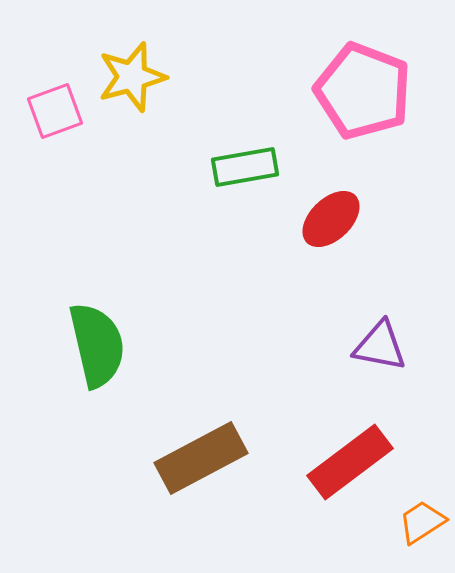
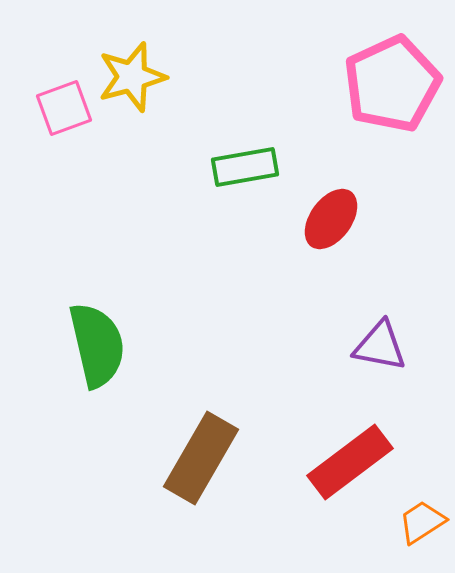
pink pentagon: moved 29 px right, 7 px up; rotated 26 degrees clockwise
pink square: moved 9 px right, 3 px up
red ellipse: rotated 10 degrees counterclockwise
brown rectangle: rotated 32 degrees counterclockwise
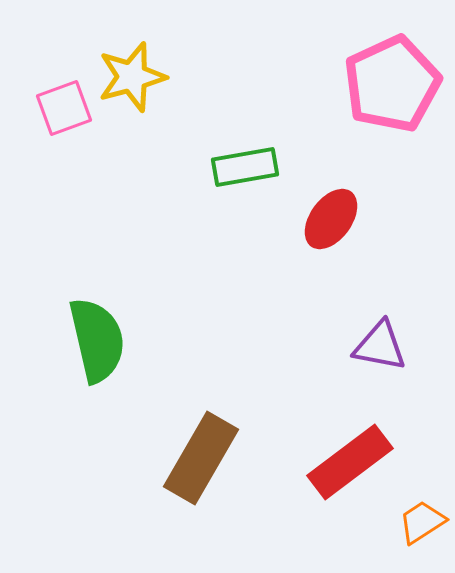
green semicircle: moved 5 px up
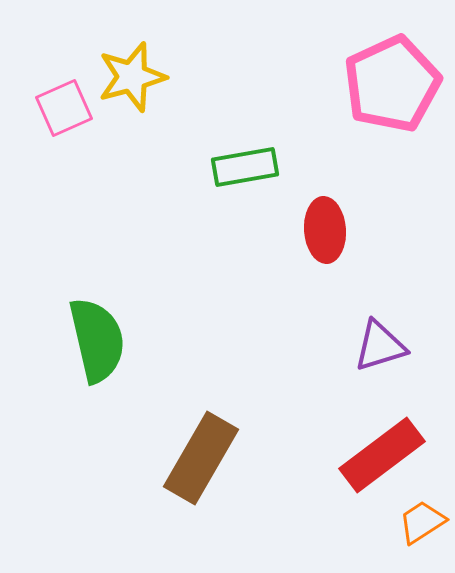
pink square: rotated 4 degrees counterclockwise
red ellipse: moved 6 px left, 11 px down; rotated 40 degrees counterclockwise
purple triangle: rotated 28 degrees counterclockwise
red rectangle: moved 32 px right, 7 px up
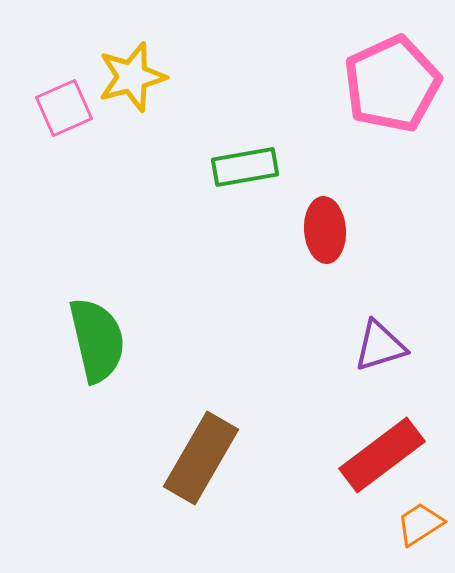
orange trapezoid: moved 2 px left, 2 px down
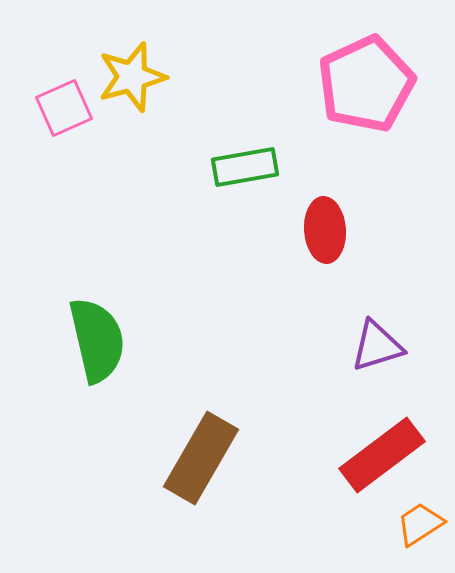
pink pentagon: moved 26 px left
purple triangle: moved 3 px left
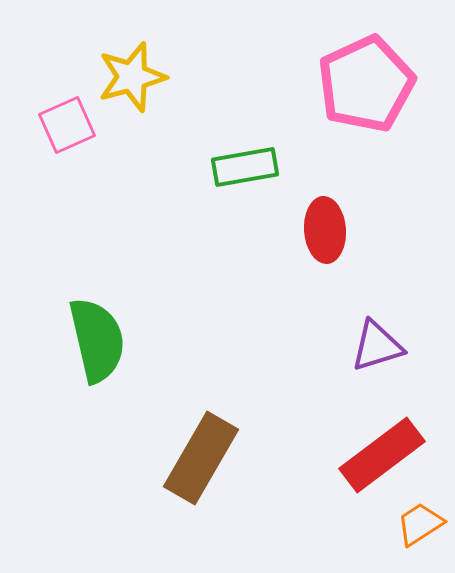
pink square: moved 3 px right, 17 px down
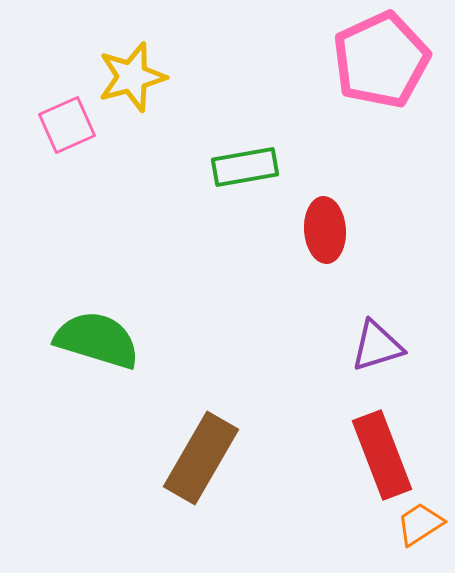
pink pentagon: moved 15 px right, 24 px up
green semicircle: rotated 60 degrees counterclockwise
red rectangle: rotated 74 degrees counterclockwise
